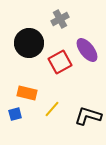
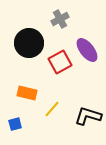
blue square: moved 10 px down
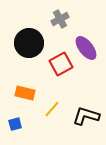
purple ellipse: moved 1 px left, 2 px up
red square: moved 1 px right, 2 px down
orange rectangle: moved 2 px left
black L-shape: moved 2 px left
